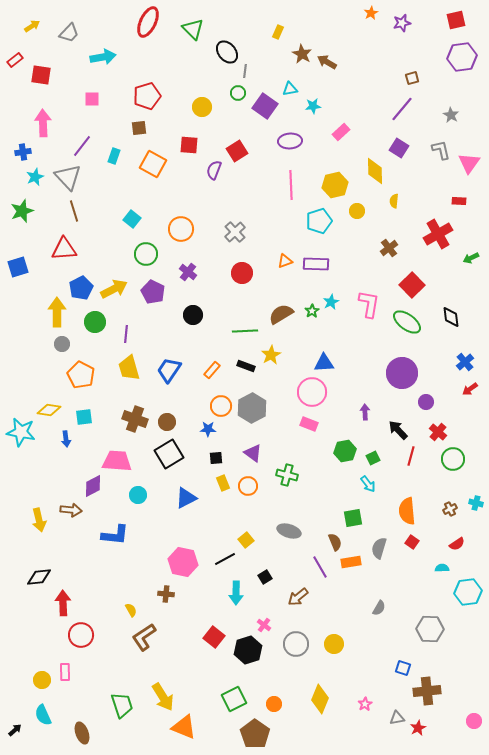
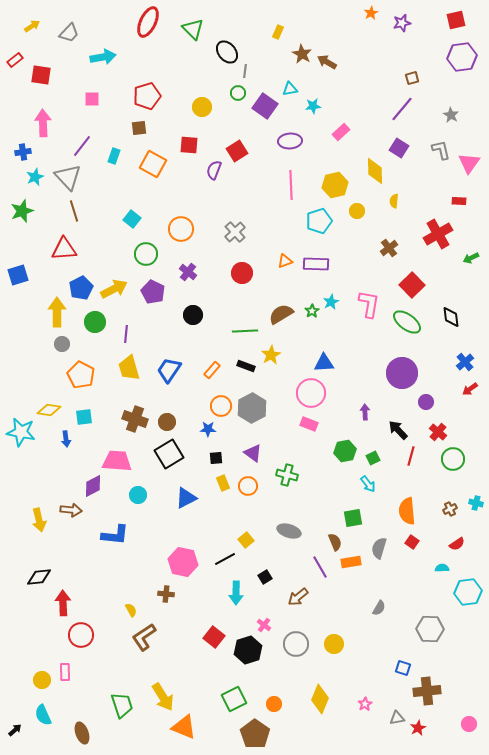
blue square at (18, 267): moved 8 px down
pink circle at (312, 392): moved 1 px left, 1 px down
pink circle at (474, 721): moved 5 px left, 3 px down
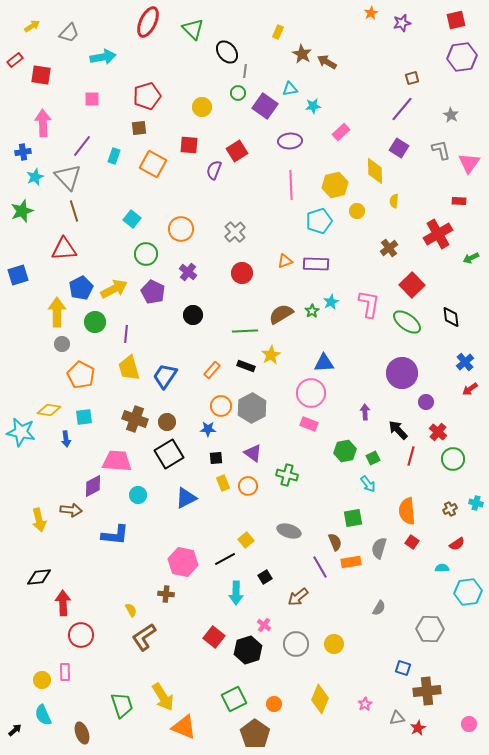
blue trapezoid at (169, 370): moved 4 px left, 6 px down
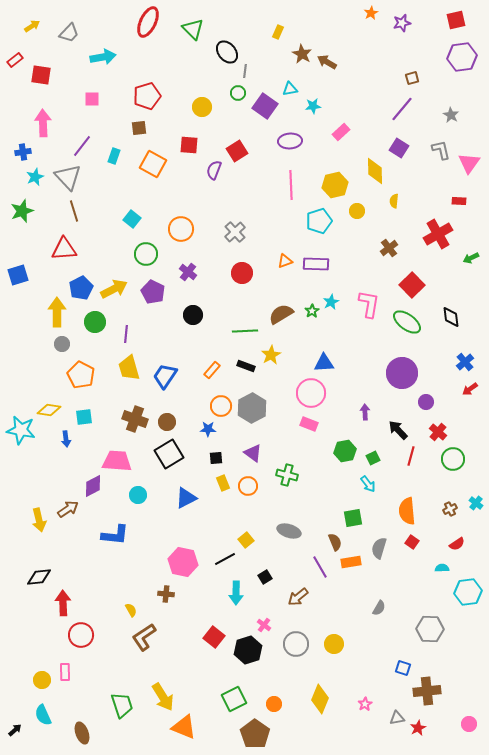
cyan star at (21, 432): moved 2 px up
cyan cross at (476, 503): rotated 24 degrees clockwise
brown arrow at (71, 510): moved 3 px left, 1 px up; rotated 40 degrees counterclockwise
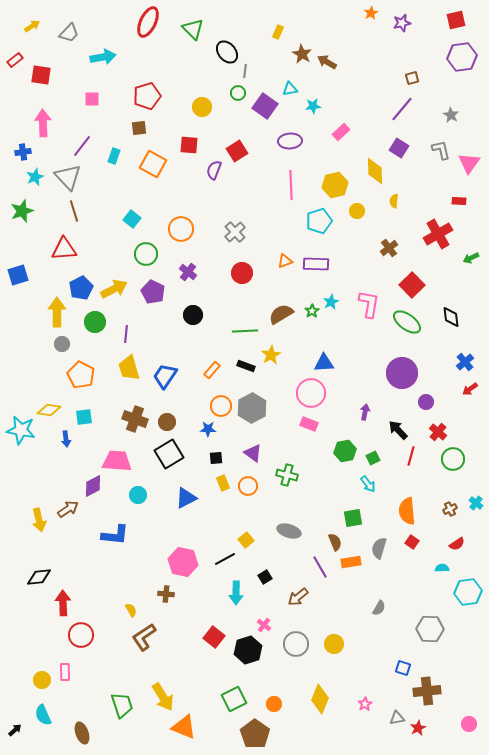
purple arrow at (365, 412): rotated 14 degrees clockwise
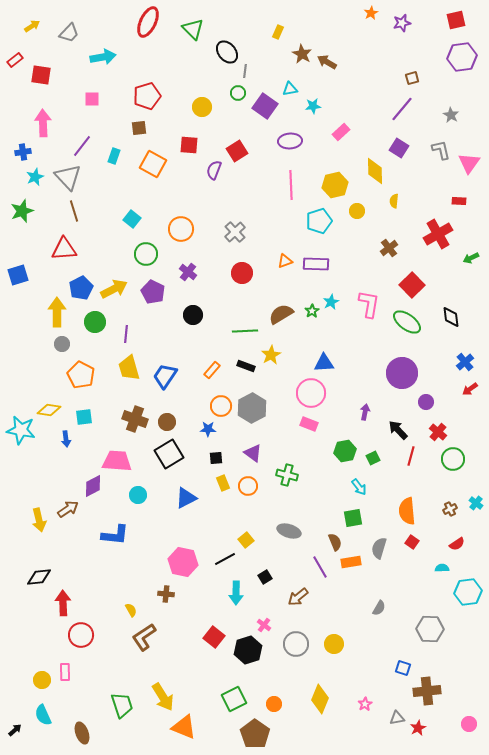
cyan arrow at (368, 484): moved 9 px left, 3 px down
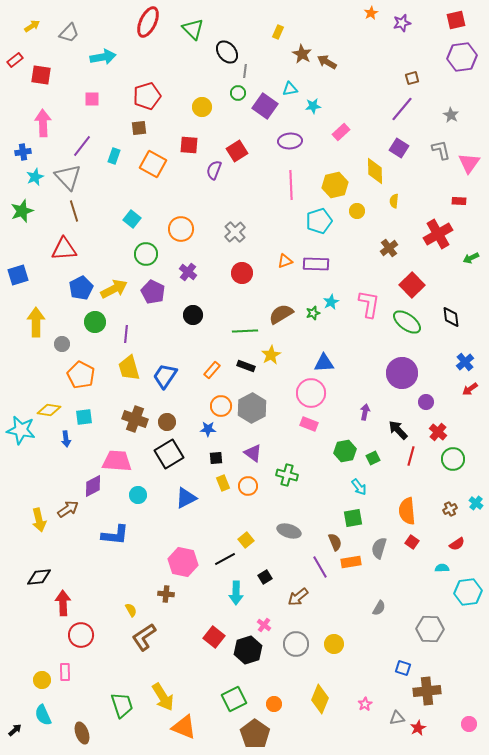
green star at (312, 311): moved 1 px right, 2 px down; rotated 16 degrees clockwise
yellow arrow at (57, 312): moved 21 px left, 10 px down
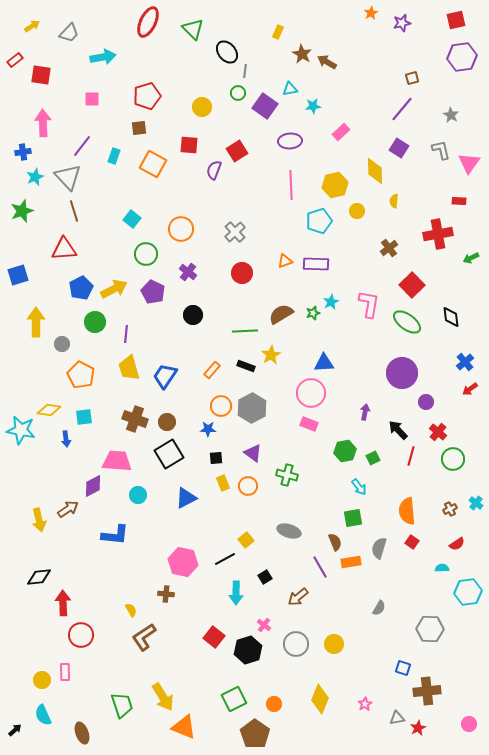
red cross at (438, 234): rotated 20 degrees clockwise
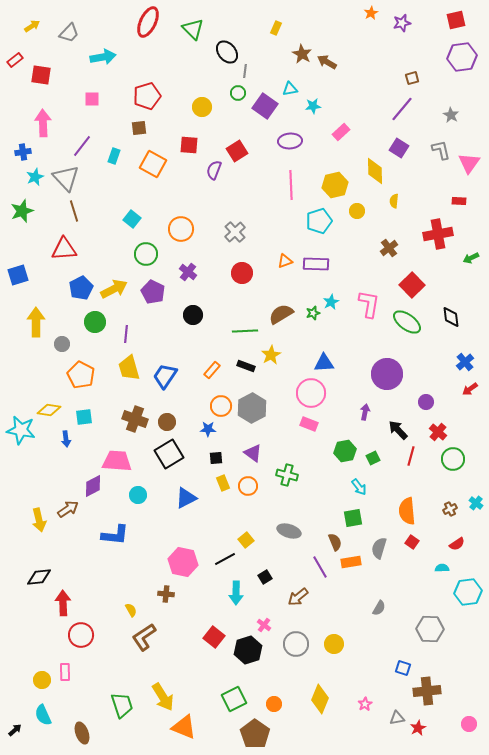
yellow rectangle at (278, 32): moved 2 px left, 4 px up
gray triangle at (68, 177): moved 2 px left, 1 px down
purple circle at (402, 373): moved 15 px left, 1 px down
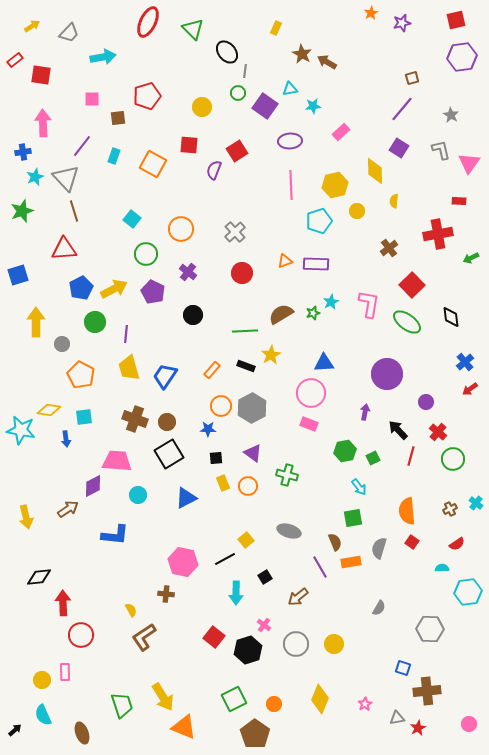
brown square at (139, 128): moved 21 px left, 10 px up
yellow arrow at (39, 520): moved 13 px left, 3 px up
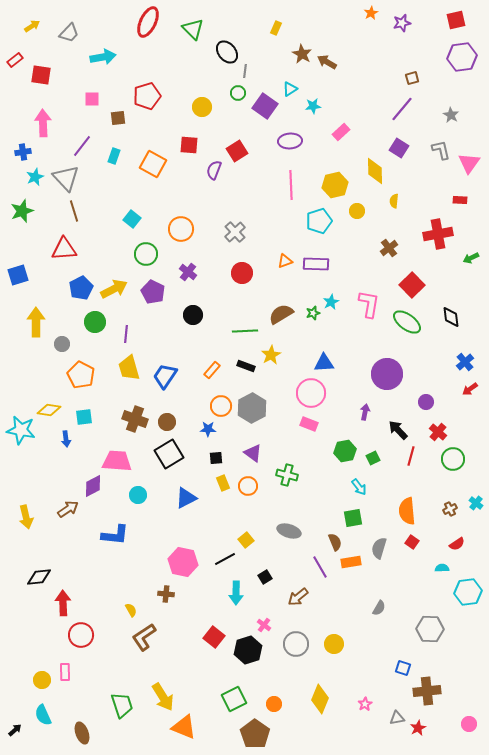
cyan triangle at (290, 89): rotated 21 degrees counterclockwise
red rectangle at (459, 201): moved 1 px right, 1 px up
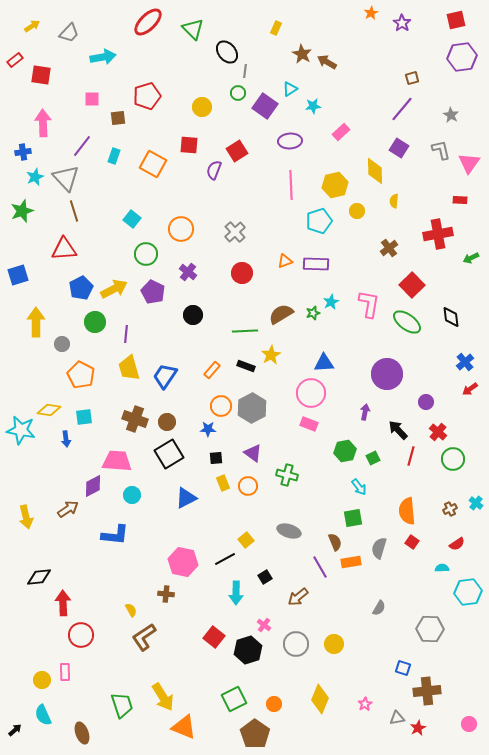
red ellipse at (148, 22): rotated 20 degrees clockwise
purple star at (402, 23): rotated 24 degrees counterclockwise
cyan circle at (138, 495): moved 6 px left
